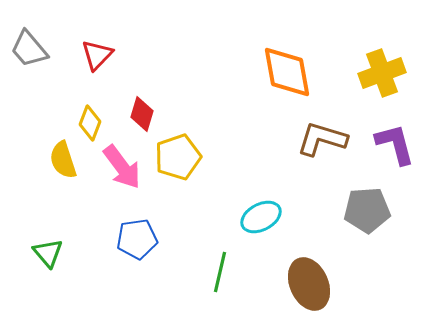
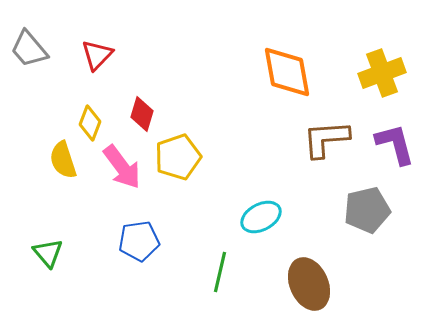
brown L-shape: moved 4 px right; rotated 21 degrees counterclockwise
gray pentagon: rotated 9 degrees counterclockwise
blue pentagon: moved 2 px right, 2 px down
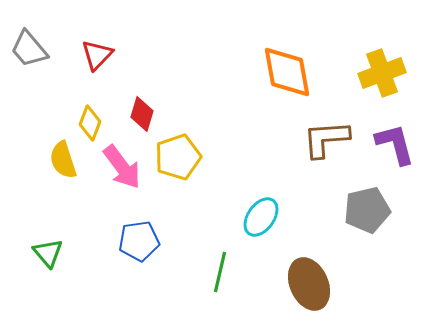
cyan ellipse: rotated 27 degrees counterclockwise
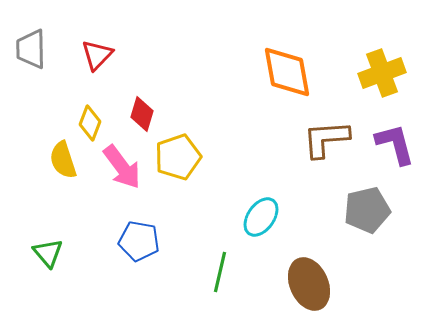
gray trapezoid: moved 2 px right; rotated 39 degrees clockwise
blue pentagon: rotated 18 degrees clockwise
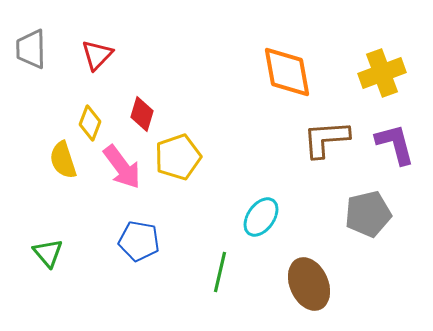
gray pentagon: moved 1 px right, 4 px down
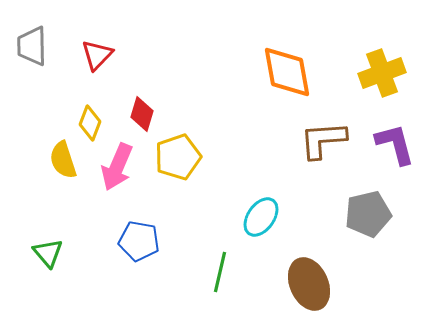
gray trapezoid: moved 1 px right, 3 px up
brown L-shape: moved 3 px left, 1 px down
pink arrow: moved 5 px left; rotated 60 degrees clockwise
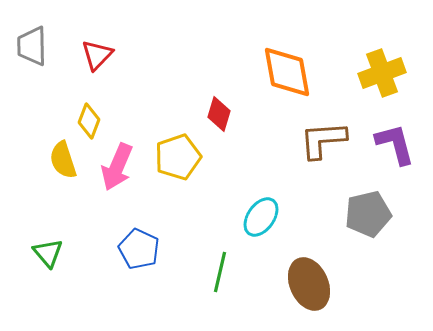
red diamond: moved 77 px right
yellow diamond: moved 1 px left, 2 px up
blue pentagon: moved 8 px down; rotated 15 degrees clockwise
